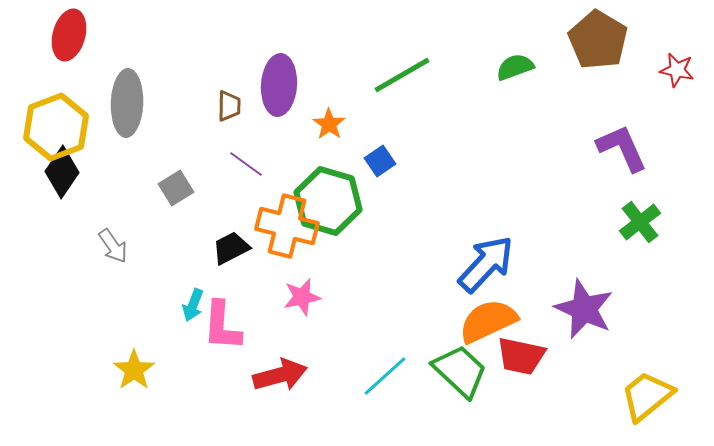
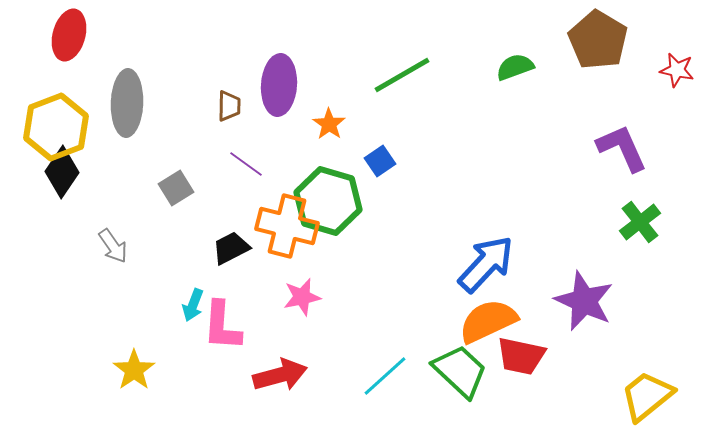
purple star: moved 8 px up
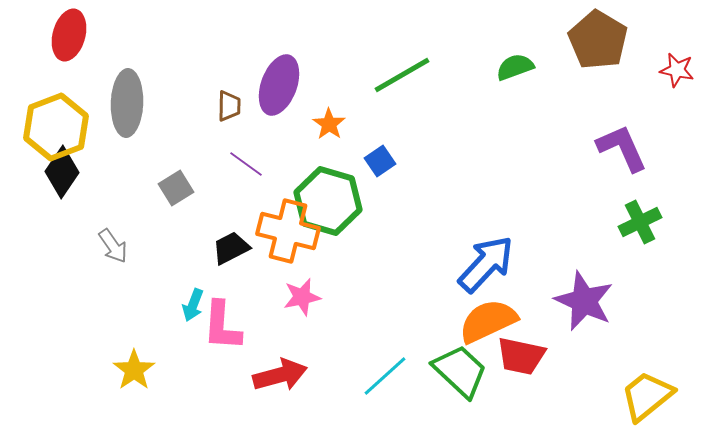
purple ellipse: rotated 16 degrees clockwise
green cross: rotated 12 degrees clockwise
orange cross: moved 1 px right, 5 px down
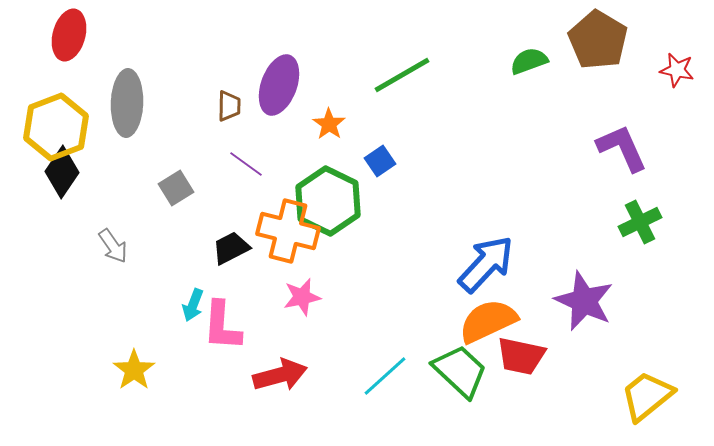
green semicircle: moved 14 px right, 6 px up
green hexagon: rotated 10 degrees clockwise
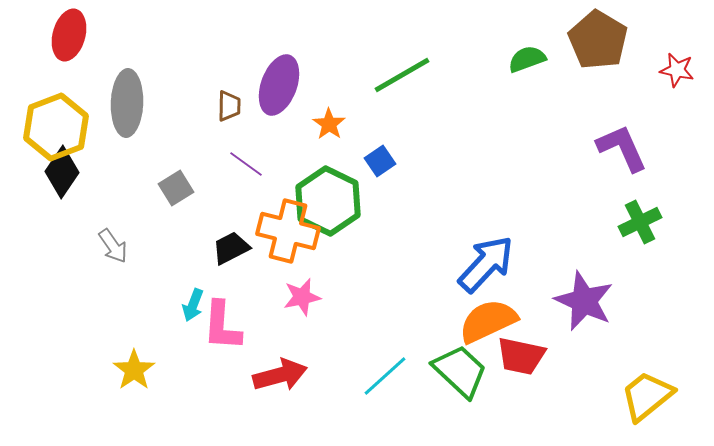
green semicircle: moved 2 px left, 2 px up
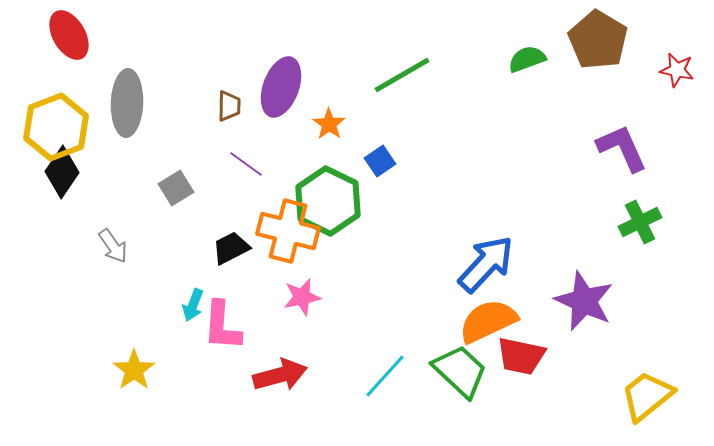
red ellipse: rotated 45 degrees counterclockwise
purple ellipse: moved 2 px right, 2 px down
cyan line: rotated 6 degrees counterclockwise
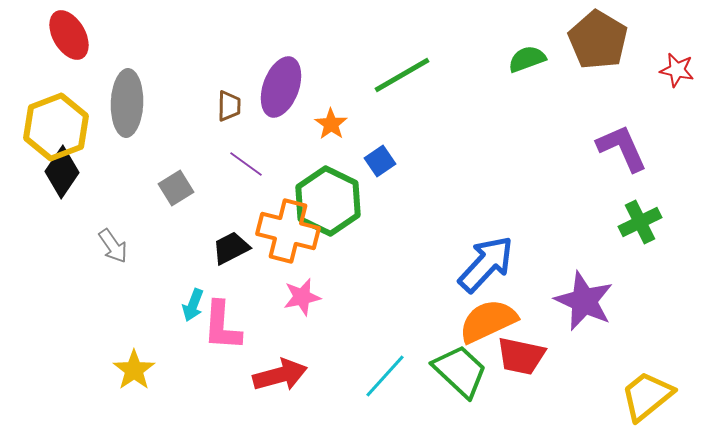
orange star: moved 2 px right
